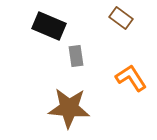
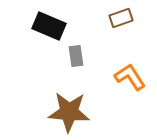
brown rectangle: rotated 55 degrees counterclockwise
orange L-shape: moved 1 px left, 1 px up
brown star: moved 4 px down
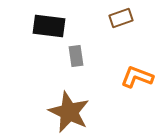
black rectangle: rotated 16 degrees counterclockwise
orange L-shape: moved 7 px right; rotated 36 degrees counterclockwise
brown star: rotated 21 degrees clockwise
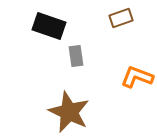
black rectangle: rotated 12 degrees clockwise
